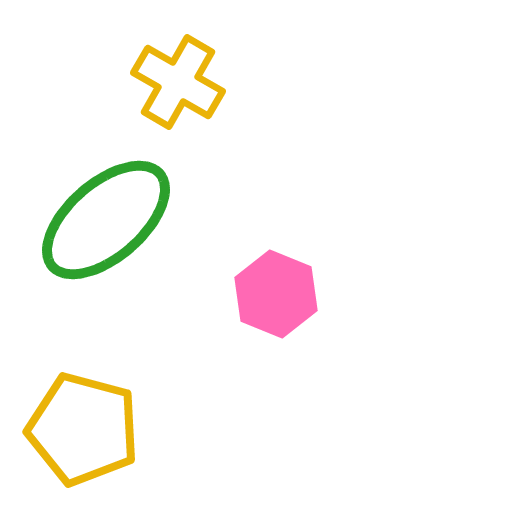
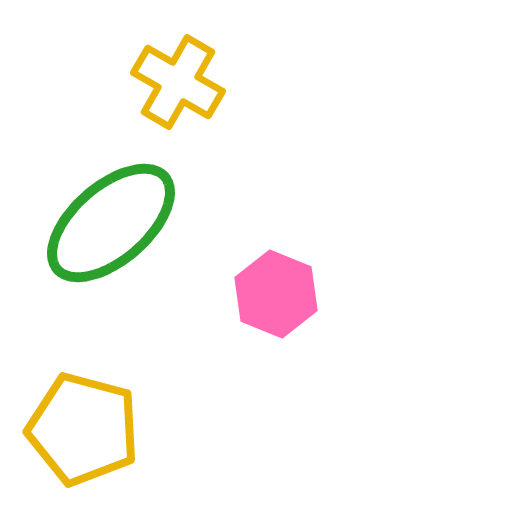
green ellipse: moved 5 px right, 3 px down
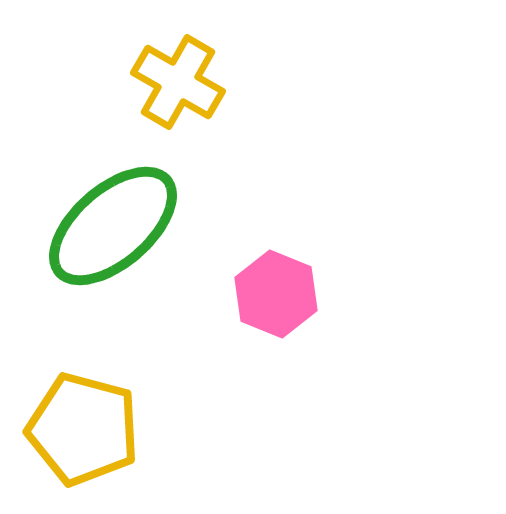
green ellipse: moved 2 px right, 3 px down
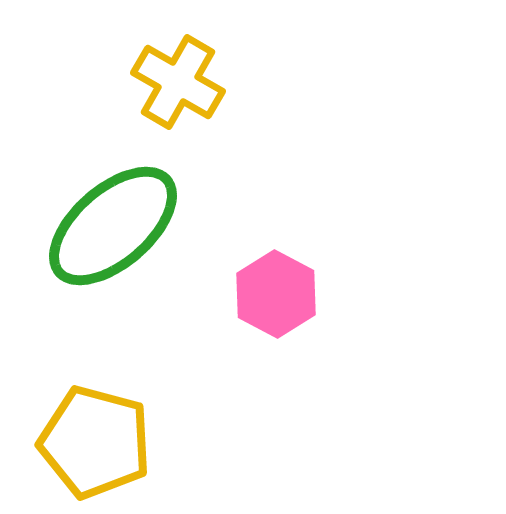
pink hexagon: rotated 6 degrees clockwise
yellow pentagon: moved 12 px right, 13 px down
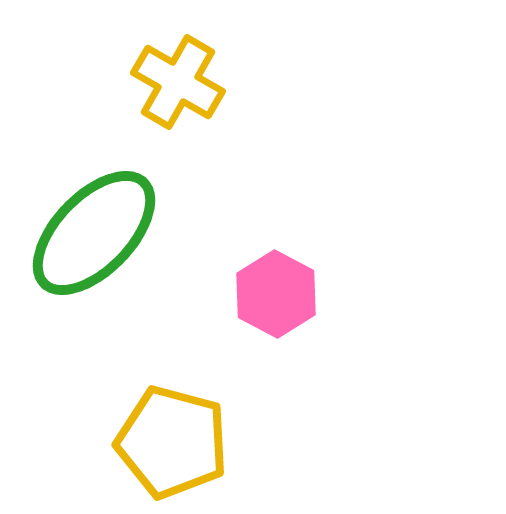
green ellipse: moved 19 px left, 7 px down; rotated 5 degrees counterclockwise
yellow pentagon: moved 77 px right
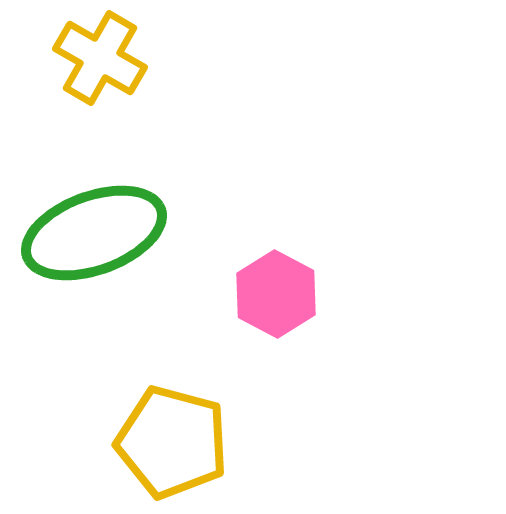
yellow cross: moved 78 px left, 24 px up
green ellipse: rotated 26 degrees clockwise
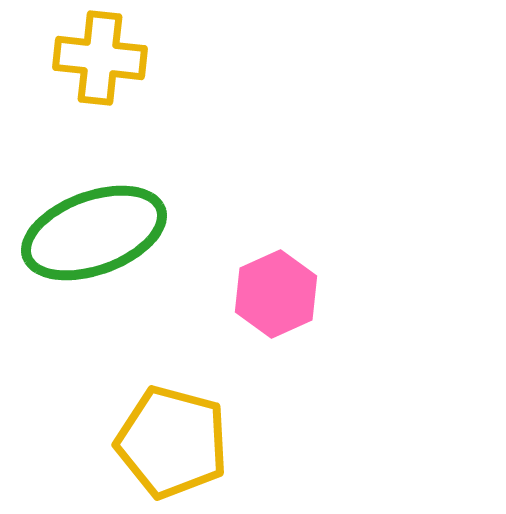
yellow cross: rotated 24 degrees counterclockwise
pink hexagon: rotated 8 degrees clockwise
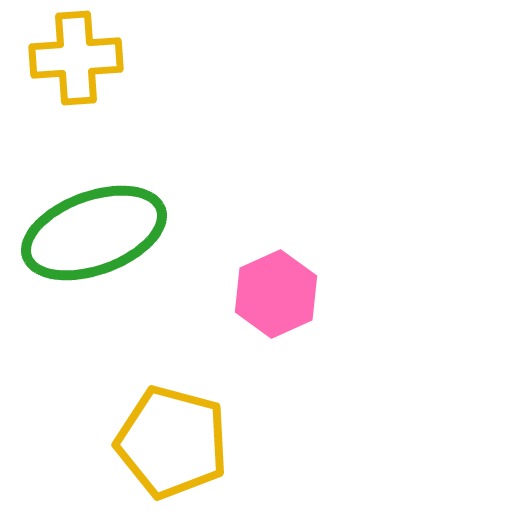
yellow cross: moved 24 px left; rotated 10 degrees counterclockwise
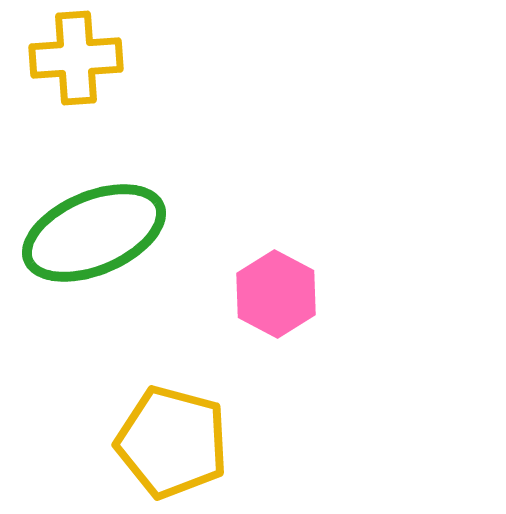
green ellipse: rotated 3 degrees counterclockwise
pink hexagon: rotated 8 degrees counterclockwise
